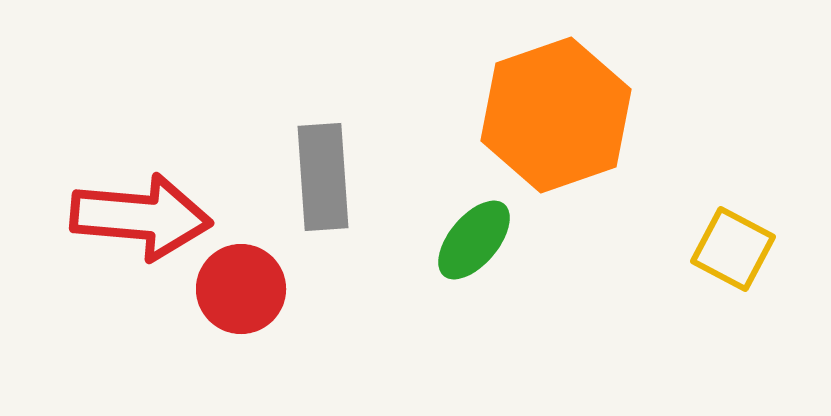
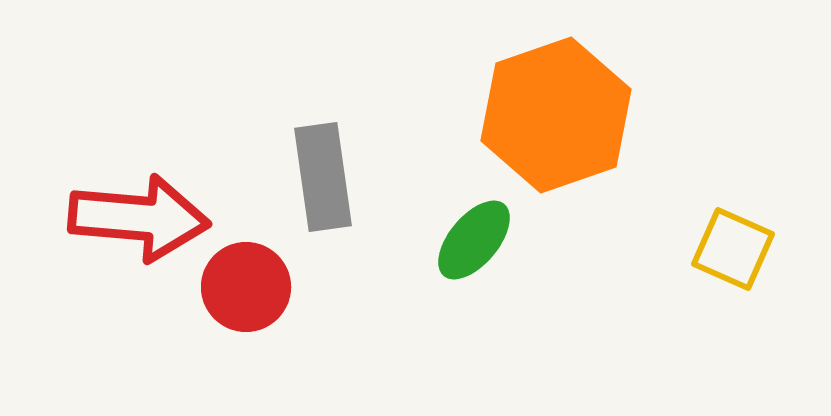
gray rectangle: rotated 4 degrees counterclockwise
red arrow: moved 2 px left, 1 px down
yellow square: rotated 4 degrees counterclockwise
red circle: moved 5 px right, 2 px up
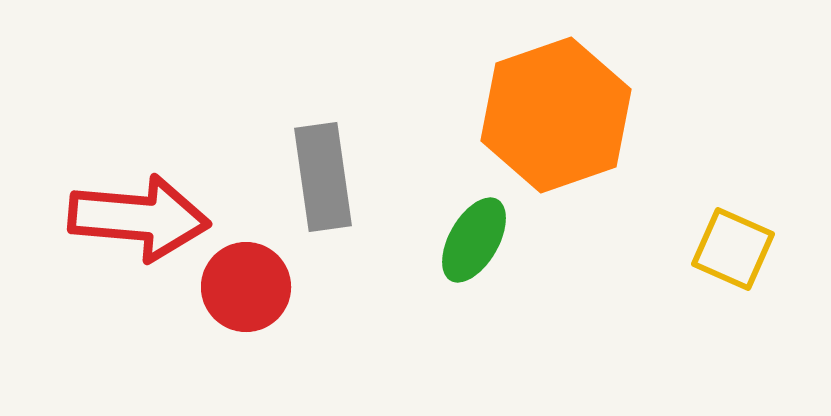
green ellipse: rotated 10 degrees counterclockwise
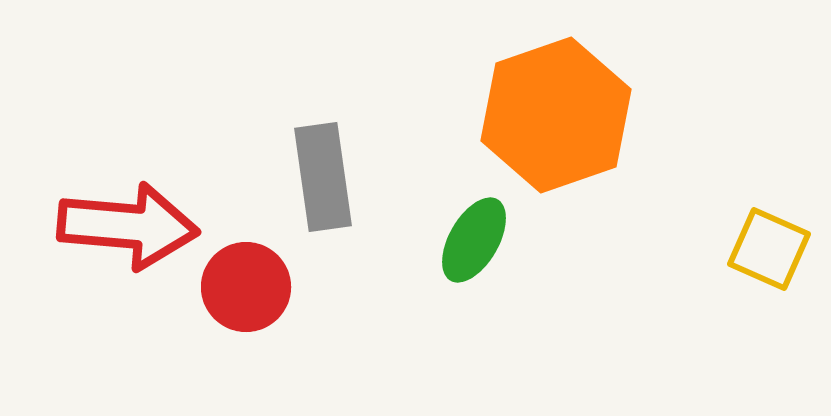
red arrow: moved 11 px left, 8 px down
yellow square: moved 36 px right
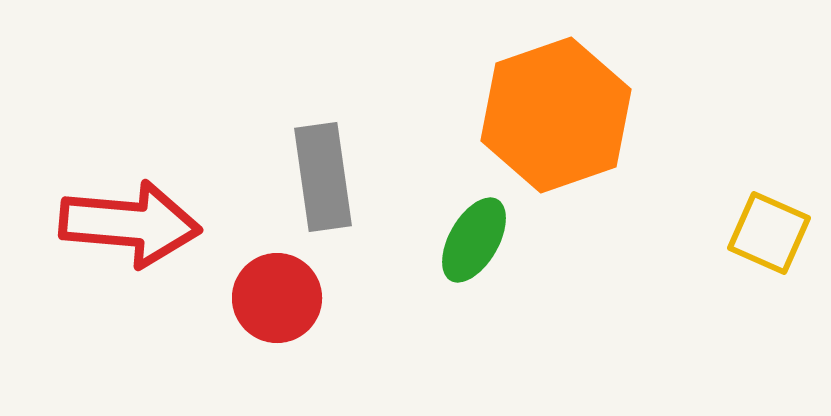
red arrow: moved 2 px right, 2 px up
yellow square: moved 16 px up
red circle: moved 31 px right, 11 px down
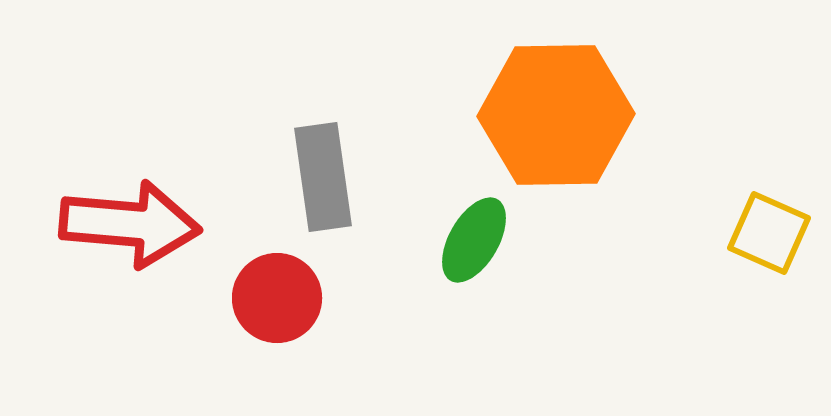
orange hexagon: rotated 18 degrees clockwise
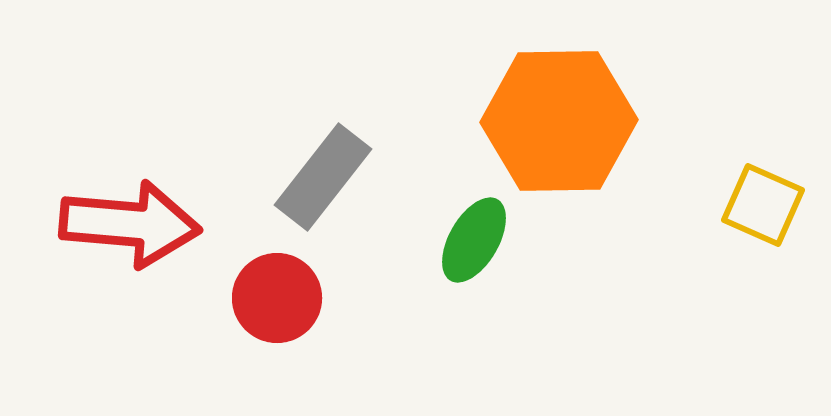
orange hexagon: moved 3 px right, 6 px down
gray rectangle: rotated 46 degrees clockwise
yellow square: moved 6 px left, 28 px up
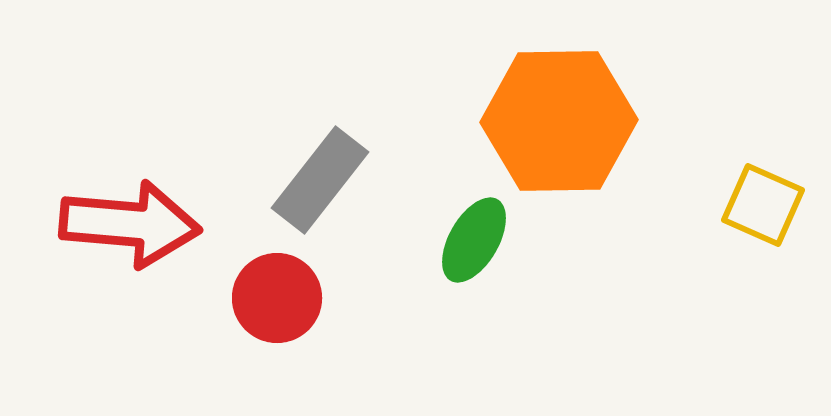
gray rectangle: moved 3 px left, 3 px down
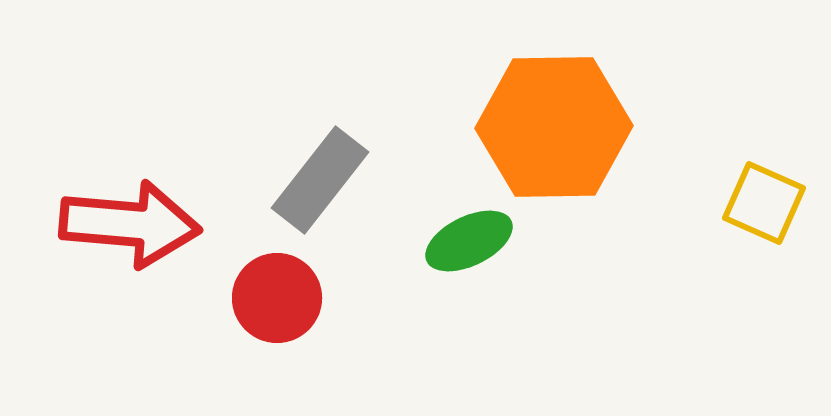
orange hexagon: moved 5 px left, 6 px down
yellow square: moved 1 px right, 2 px up
green ellipse: moved 5 px left, 1 px down; rotated 34 degrees clockwise
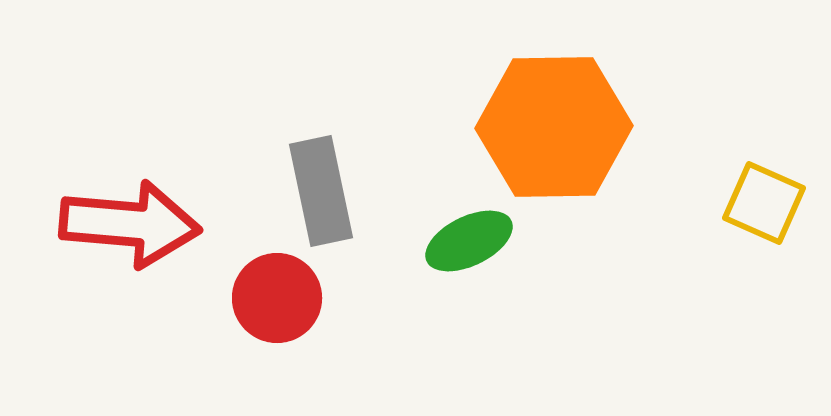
gray rectangle: moved 1 px right, 11 px down; rotated 50 degrees counterclockwise
